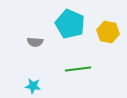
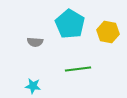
cyan pentagon: rotated 8 degrees clockwise
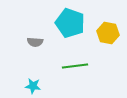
cyan pentagon: moved 1 px up; rotated 12 degrees counterclockwise
yellow hexagon: moved 1 px down
green line: moved 3 px left, 3 px up
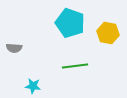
gray semicircle: moved 21 px left, 6 px down
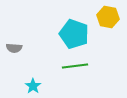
cyan pentagon: moved 4 px right, 11 px down
yellow hexagon: moved 16 px up
cyan star: rotated 28 degrees clockwise
